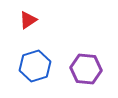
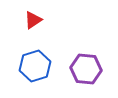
red triangle: moved 5 px right
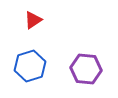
blue hexagon: moved 5 px left
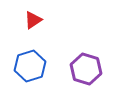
purple hexagon: rotated 12 degrees clockwise
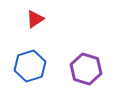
red triangle: moved 2 px right, 1 px up
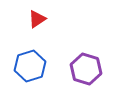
red triangle: moved 2 px right
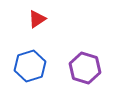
purple hexagon: moved 1 px left, 1 px up
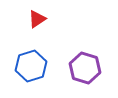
blue hexagon: moved 1 px right
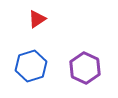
purple hexagon: rotated 8 degrees clockwise
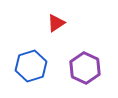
red triangle: moved 19 px right, 4 px down
